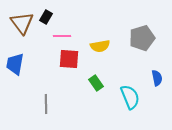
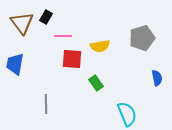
pink line: moved 1 px right
red square: moved 3 px right
cyan semicircle: moved 3 px left, 17 px down
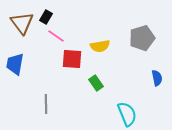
pink line: moved 7 px left; rotated 36 degrees clockwise
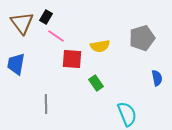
blue trapezoid: moved 1 px right
